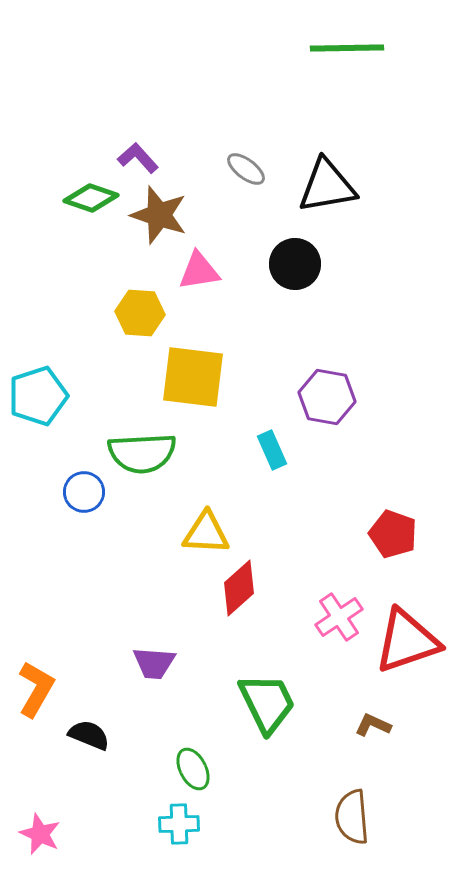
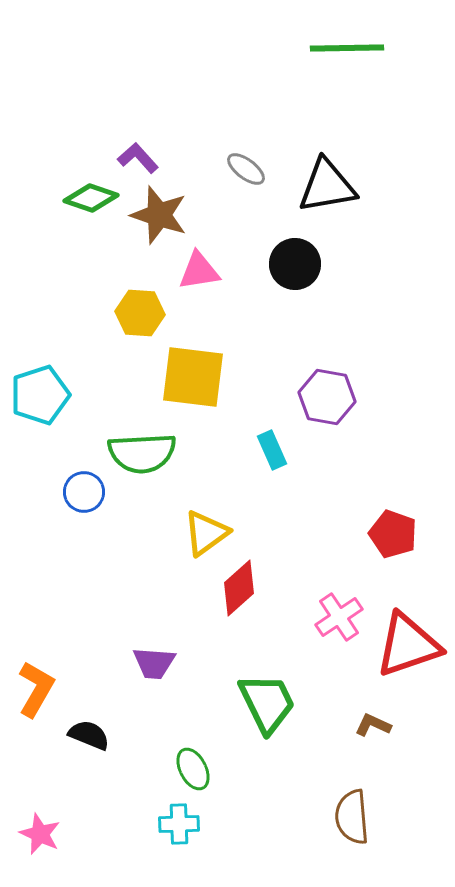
cyan pentagon: moved 2 px right, 1 px up
yellow triangle: rotated 39 degrees counterclockwise
red triangle: moved 1 px right, 4 px down
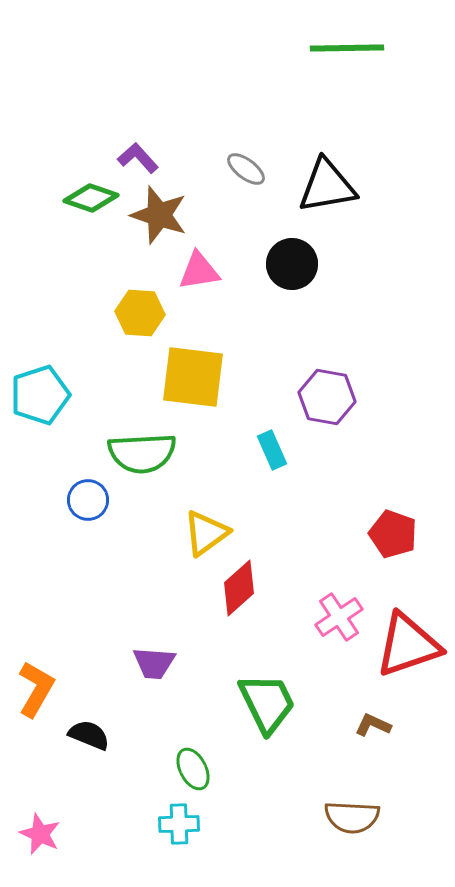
black circle: moved 3 px left
blue circle: moved 4 px right, 8 px down
brown semicircle: rotated 82 degrees counterclockwise
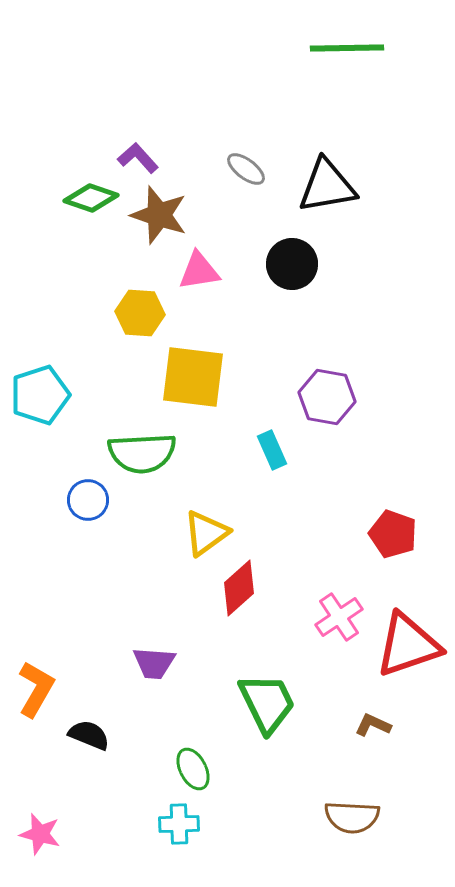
pink star: rotated 9 degrees counterclockwise
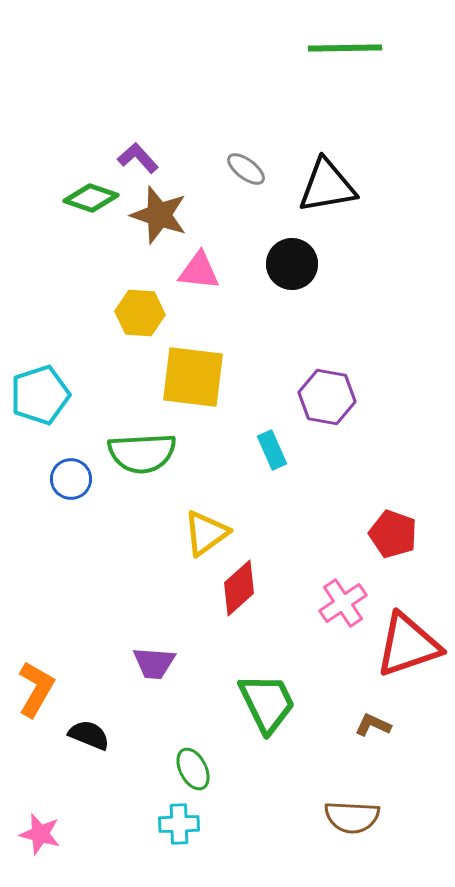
green line: moved 2 px left
pink triangle: rotated 15 degrees clockwise
blue circle: moved 17 px left, 21 px up
pink cross: moved 4 px right, 14 px up
